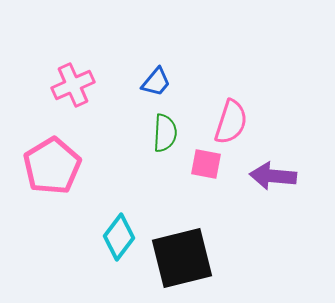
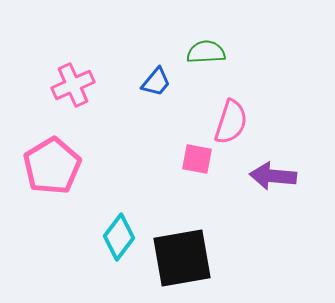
green semicircle: moved 41 px right, 81 px up; rotated 96 degrees counterclockwise
pink square: moved 9 px left, 5 px up
black square: rotated 4 degrees clockwise
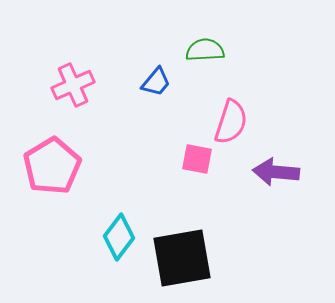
green semicircle: moved 1 px left, 2 px up
purple arrow: moved 3 px right, 4 px up
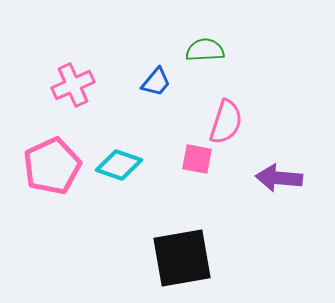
pink semicircle: moved 5 px left
pink pentagon: rotated 6 degrees clockwise
purple arrow: moved 3 px right, 6 px down
cyan diamond: moved 72 px up; rotated 72 degrees clockwise
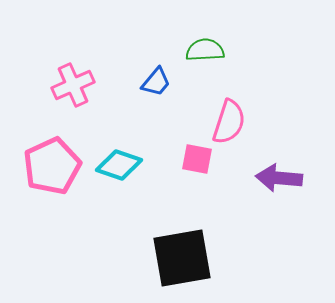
pink semicircle: moved 3 px right
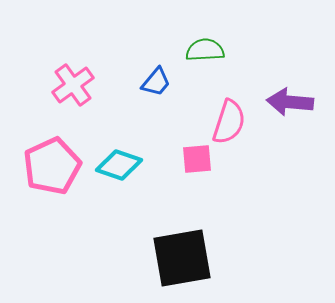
pink cross: rotated 12 degrees counterclockwise
pink square: rotated 16 degrees counterclockwise
purple arrow: moved 11 px right, 76 px up
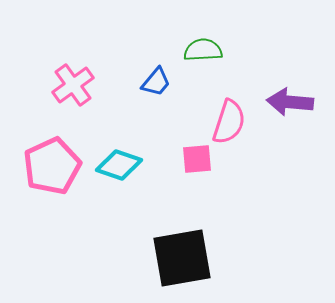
green semicircle: moved 2 px left
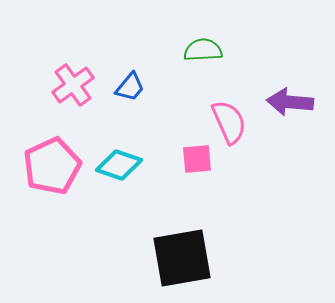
blue trapezoid: moved 26 px left, 5 px down
pink semicircle: rotated 42 degrees counterclockwise
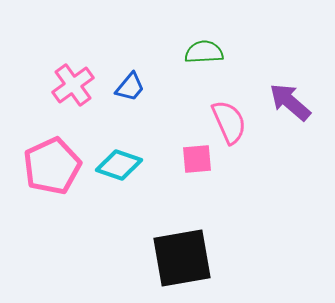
green semicircle: moved 1 px right, 2 px down
purple arrow: rotated 36 degrees clockwise
